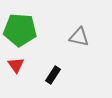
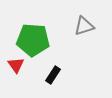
green pentagon: moved 13 px right, 10 px down
gray triangle: moved 5 px right, 11 px up; rotated 30 degrees counterclockwise
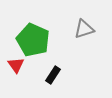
gray triangle: moved 3 px down
green pentagon: rotated 20 degrees clockwise
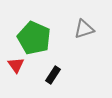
green pentagon: moved 1 px right, 2 px up
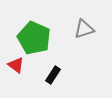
red triangle: rotated 18 degrees counterclockwise
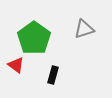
green pentagon: rotated 12 degrees clockwise
black rectangle: rotated 18 degrees counterclockwise
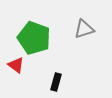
green pentagon: rotated 16 degrees counterclockwise
black rectangle: moved 3 px right, 7 px down
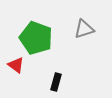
green pentagon: moved 2 px right
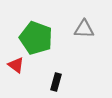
gray triangle: rotated 20 degrees clockwise
